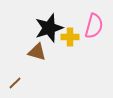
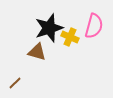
yellow cross: rotated 24 degrees clockwise
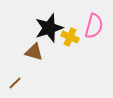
brown triangle: moved 3 px left
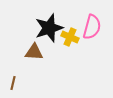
pink semicircle: moved 2 px left, 1 px down
brown triangle: rotated 12 degrees counterclockwise
brown line: moved 2 px left; rotated 32 degrees counterclockwise
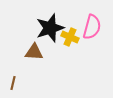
black star: moved 1 px right
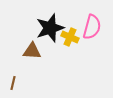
brown triangle: moved 2 px left, 1 px up
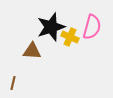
black star: moved 1 px right, 1 px up
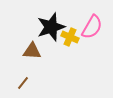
pink semicircle: rotated 15 degrees clockwise
brown line: moved 10 px right; rotated 24 degrees clockwise
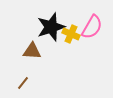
yellow cross: moved 1 px right, 3 px up
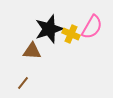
black star: moved 2 px left, 2 px down
